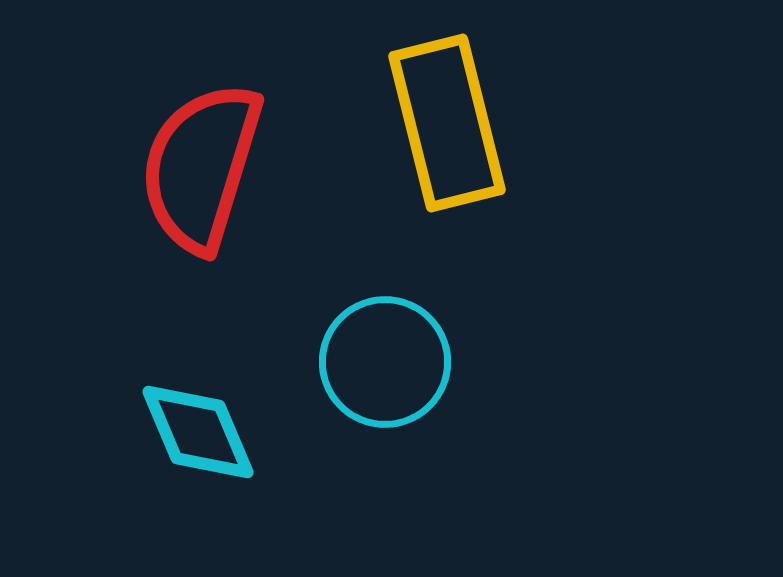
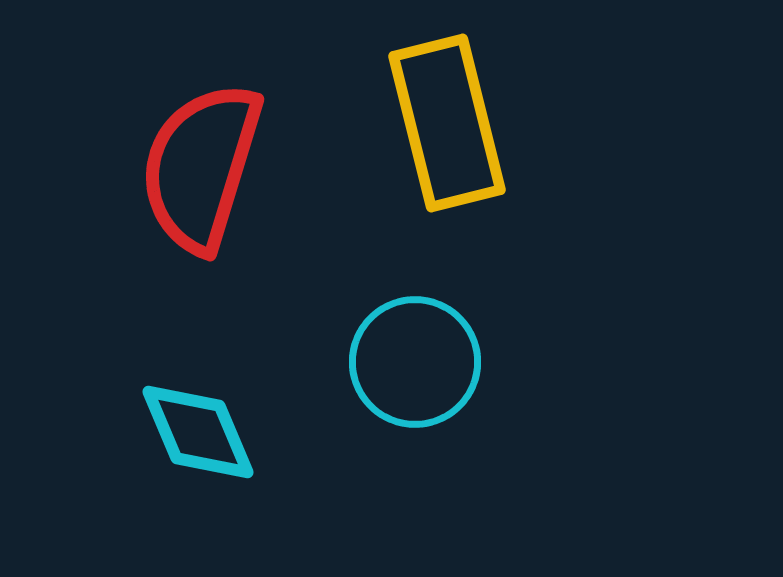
cyan circle: moved 30 px right
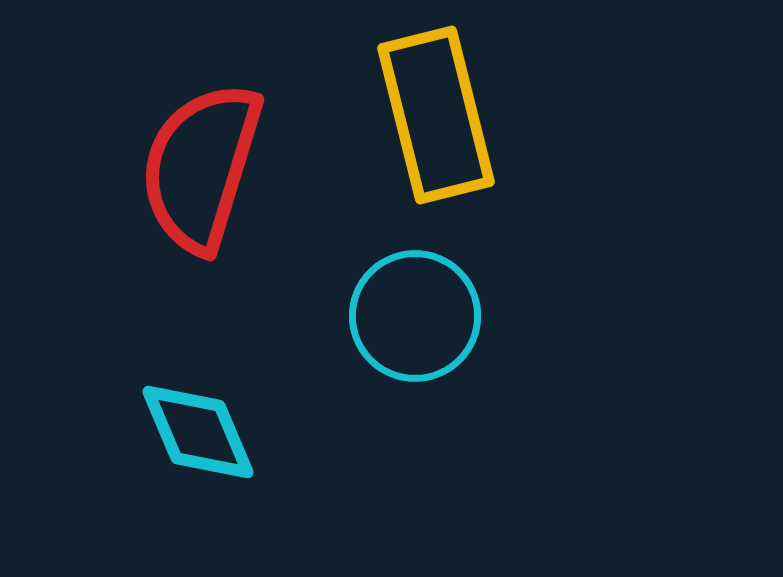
yellow rectangle: moved 11 px left, 8 px up
cyan circle: moved 46 px up
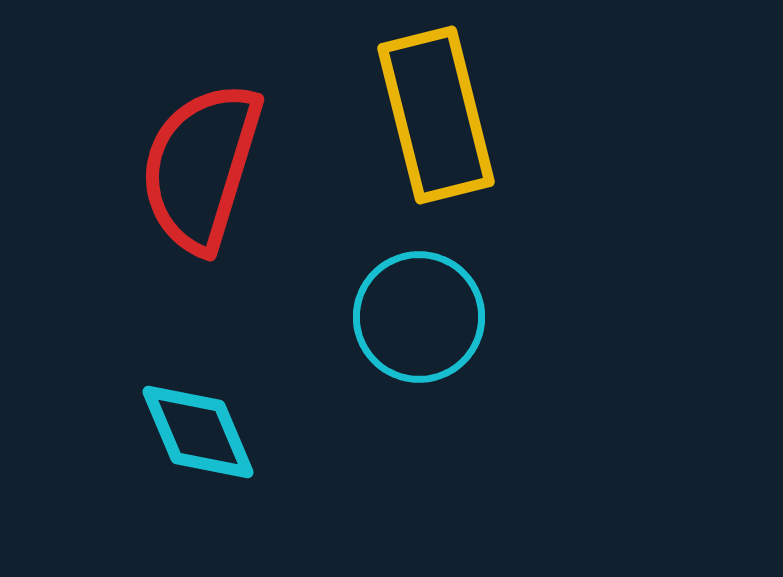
cyan circle: moved 4 px right, 1 px down
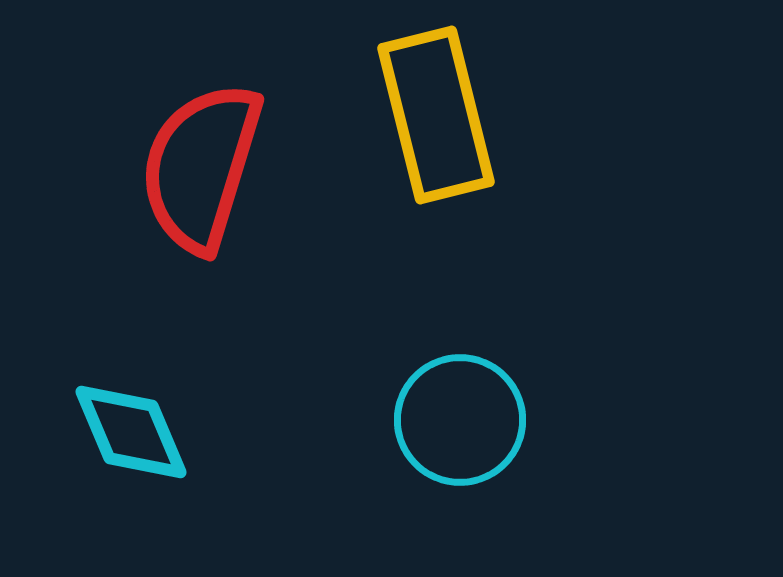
cyan circle: moved 41 px right, 103 px down
cyan diamond: moved 67 px left
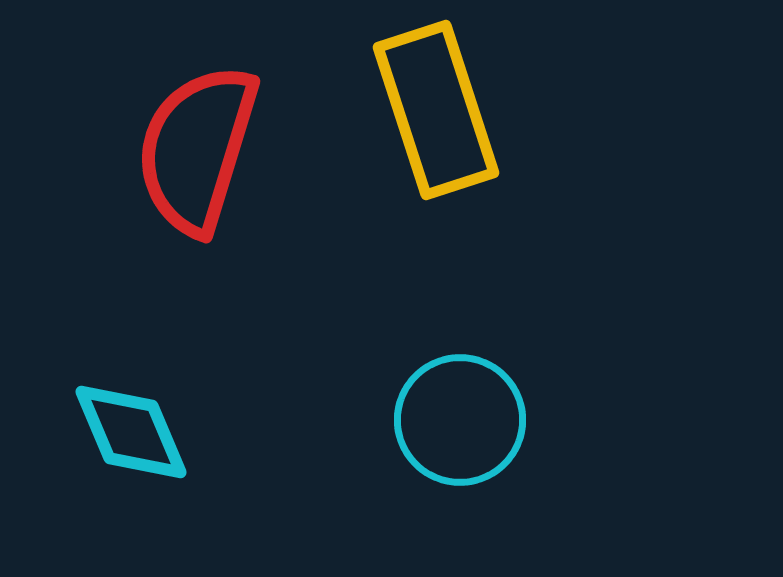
yellow rectangle: moved 5 px up; rotated 4 degrees counterclockwise
red semicircle: moved 4 px left, 18 px up
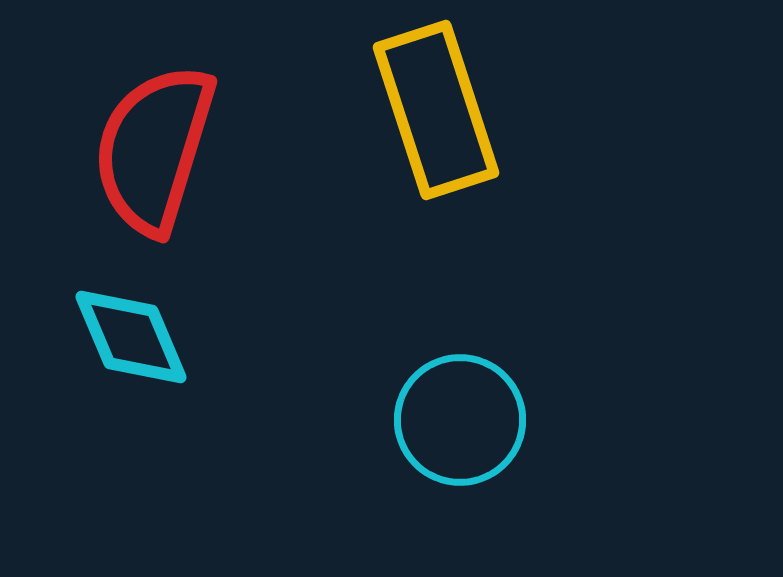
red semicircle: moved 43 px left
cyan diamond: moved 95 px up
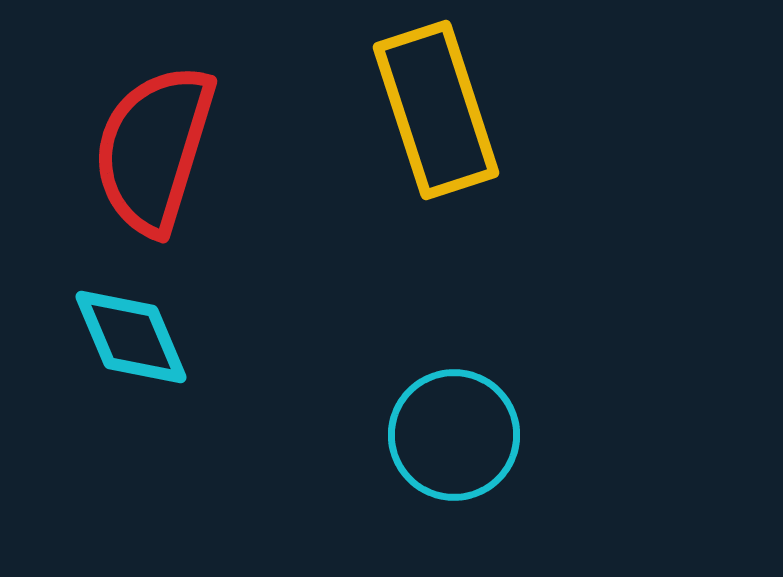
cyan circle: moved 6 px left, 15 px down
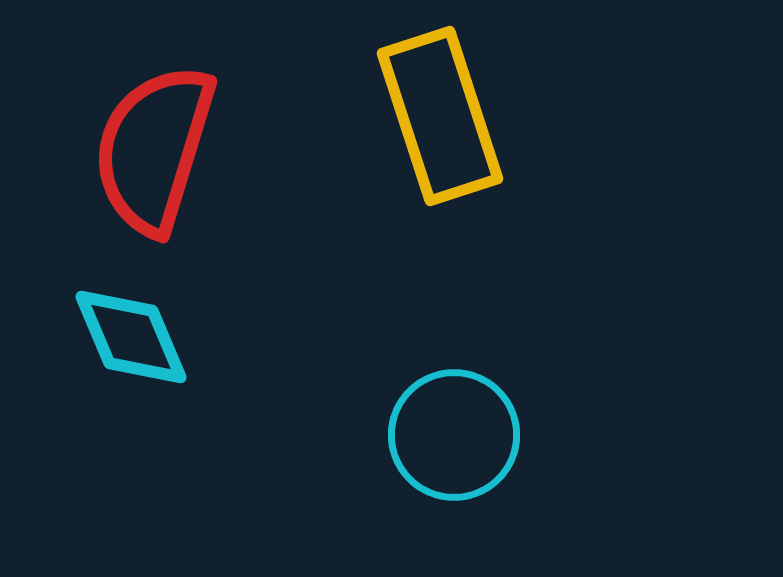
yellow rectangle: moved 4 px right, 6 px down
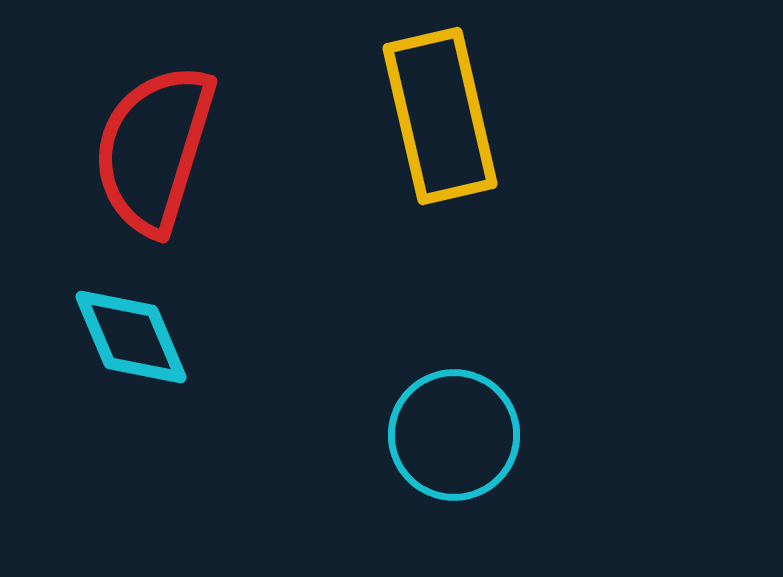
yellow rectangle: rotated 5 degrees clockwise
